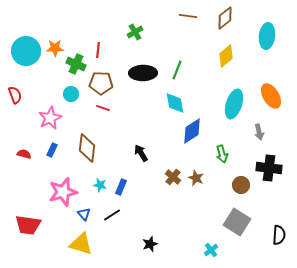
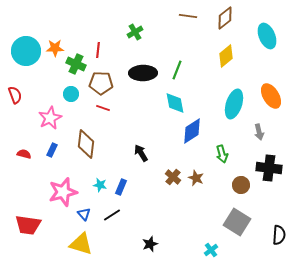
cyan ellipse at (267, 36): rotated 30 degrees counterclockwise
brown diamond at (87, 148): moved 1 px left, 4 px up
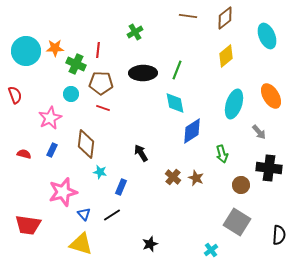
gray arrow at (259, 132): rotated 28 degrees counterclockwise
cyan star at (100, 185): moved 13 px up
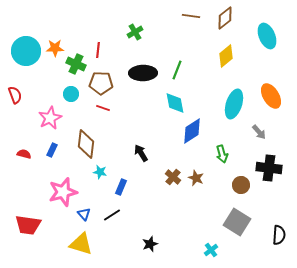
brown line at (188, 16): moved 3 px right
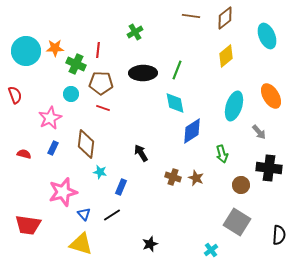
cyan ellipse at (234, 104): moved 2 px down
blue rectangle at (52, 150): moved 1 px right, 2 px up
brown cross at (173, 177): rotated 21 degrees counterclockwise
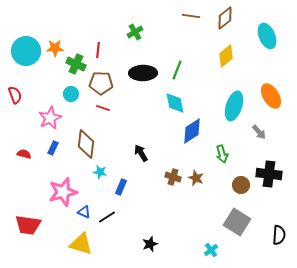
black cross at (269, 168): moved 6 px down
blue triangle at (84, 214): moved 2 px up; rotated 24 degrees counterclockwise
black line at (112, 215): moved 5 px left, 2 px down
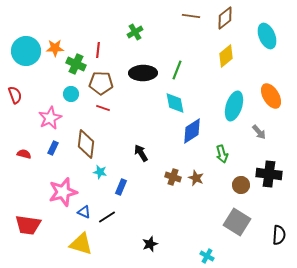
cyan cross at (211, 250): moved 4 px left, 6 px down; rotated 24 degrees counterclockwise
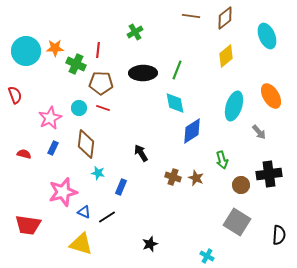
cyan circle at (71, 94): moved 8 px right, 14 px down
green arrow at (222, 154): moved 6 px down
cyan star at (100, 172): moved 2 px left, 1 px down
black cross at (269, 174): rotated 15 degrees counterclockwise
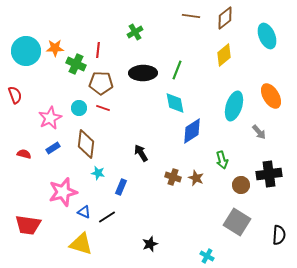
yellow diamond at (226, 56): moved 2 px left, 1 px up
blue rectangle at (53, 148): rotated 32 degrees clockwise
